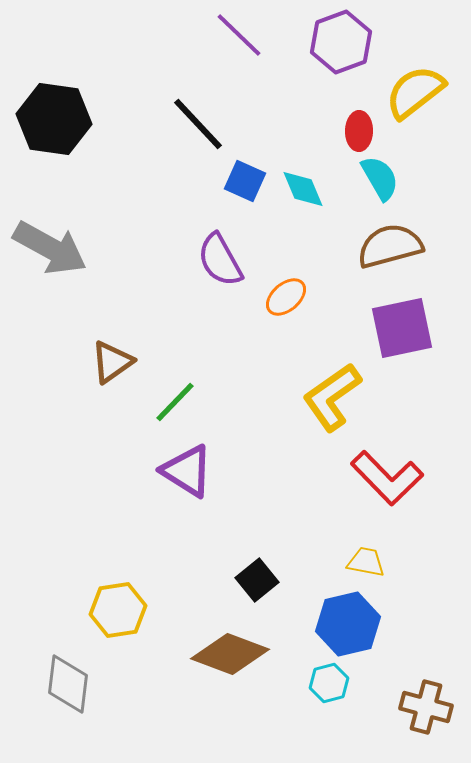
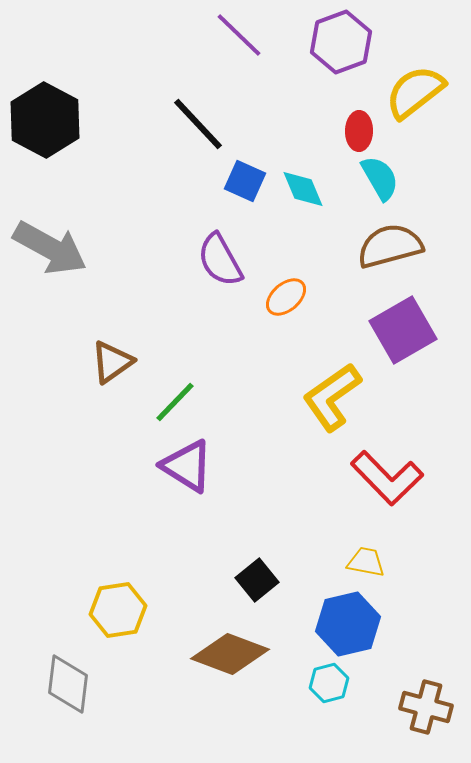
black hexagon: moved 9 px left, 1 px down; rotated 20 degrees clockwise
purple square: moved 1 px right, 2 px down; rotated 18 degrees counterclockwise
purple triangle: moved 5 px up
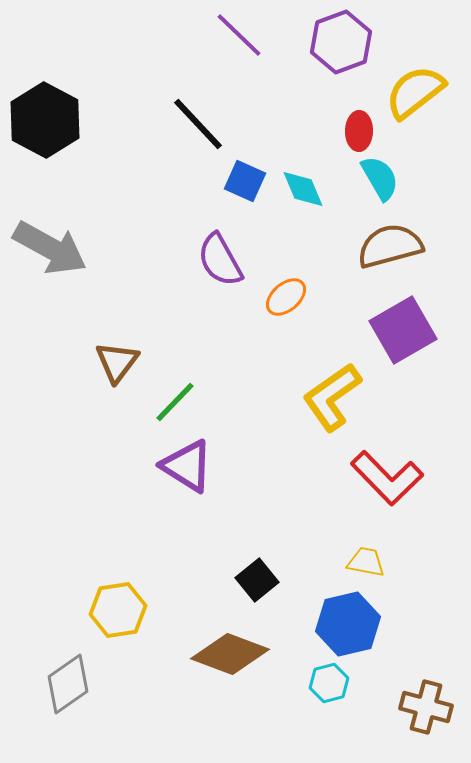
brown triangle: moved 5 px right; rotated 18 degrees counterclockwise
gray diamond: rotated 48 degrees clockwise
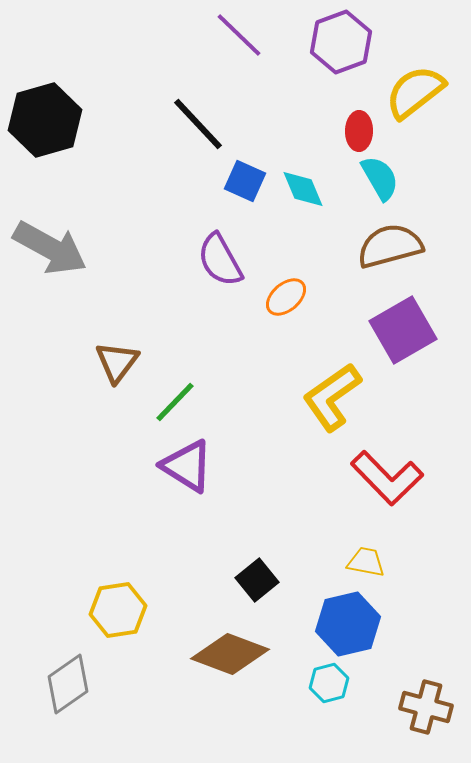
black hexagon: rotated 16 degrees clockwise
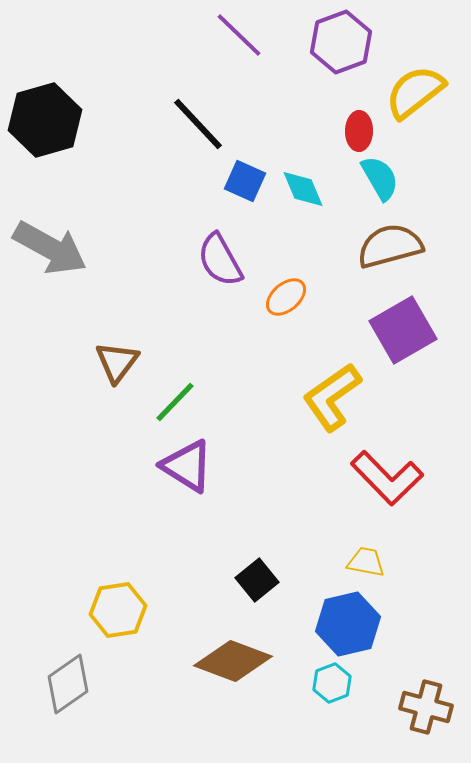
brown diamond: moved 3 px right, 7 px down
cyan hexagon: moved 3 px right; rotated 6 degrees counterclockwise
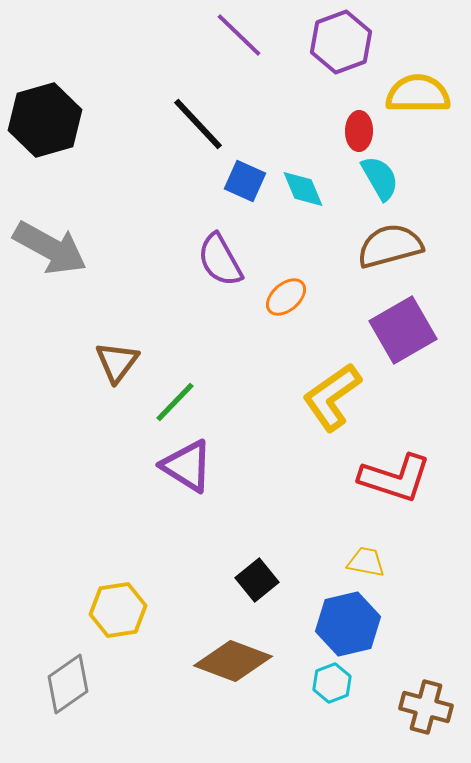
yellow semicircle: moved 3 px right, 2 px down; rotated 38 degrees clockwise
red L-shape: moved 8 px right; rotated 28 degrees counterclockwise
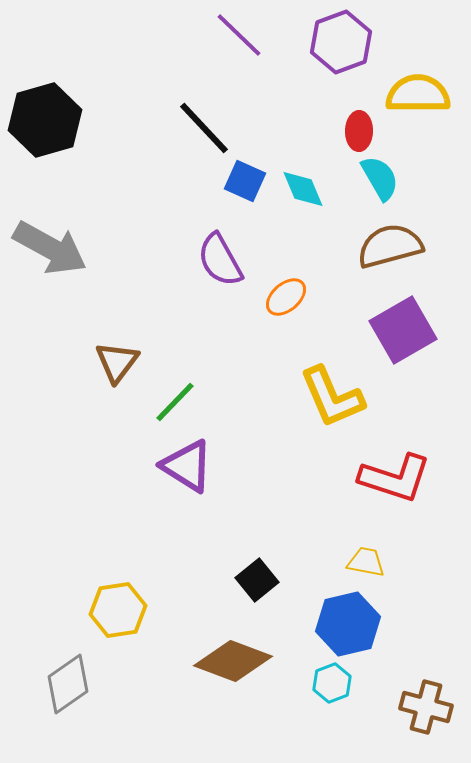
black line: moved 6 px right, 4 px down
yellow L-shape: rotated 78 degrees counterclockwise
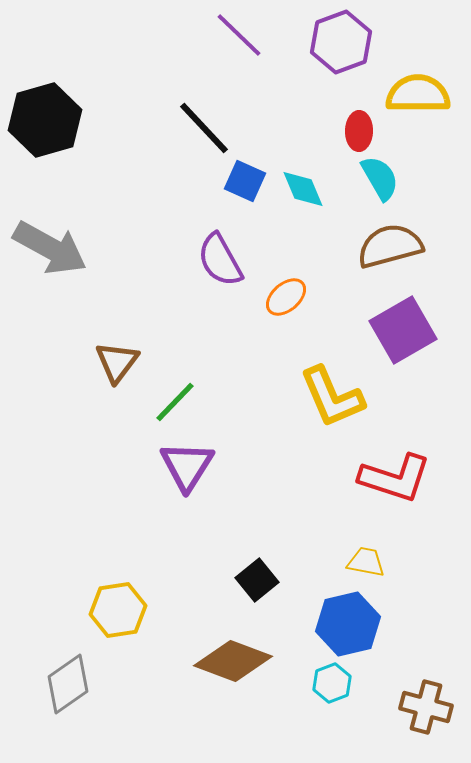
purple triangle: rotated 30 degrees clockwise
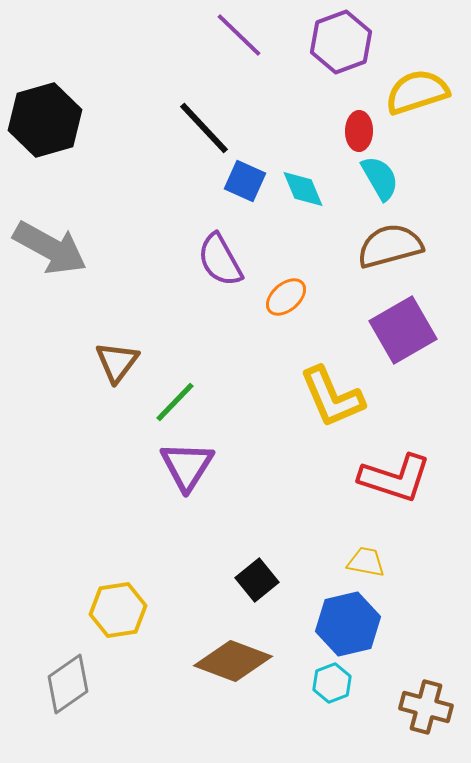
yellow semicircle: moved 1 px left, 2 px up; rotated 18 degrees counterclockwise
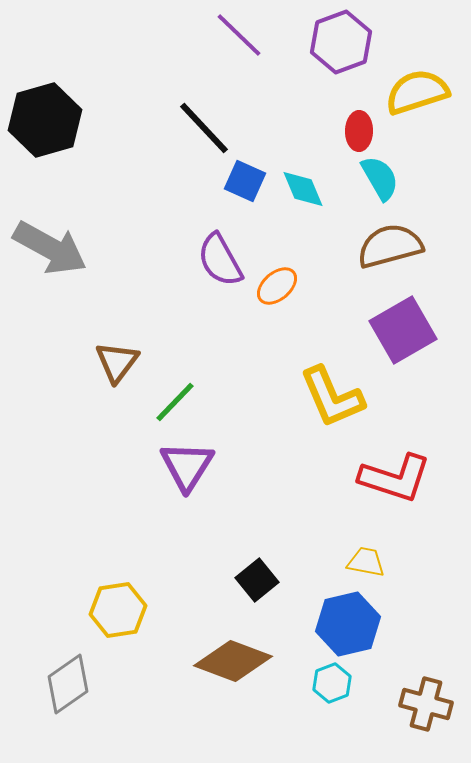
orange ellipse: moved 9 px left, 11 px up
brown cross: moved 3 px up
